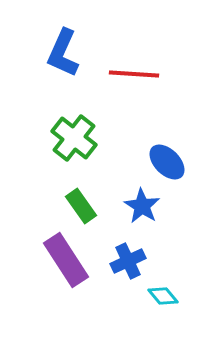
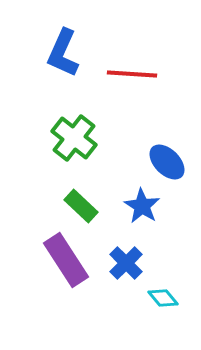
red line: moved 2 px left
green rectangle: rotated 12 degrees counterclockwise
blue cross: moved 2 px left, 2 px down; rotated 20 degrees counterclockwise
cyan diamond: moved 2 px down
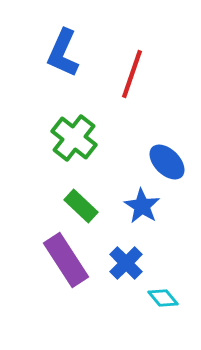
red line: rotated 75 degrees counterclockwise
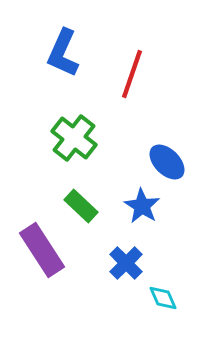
purple rectangle: moved 24 px left, 10 px up
cyan diamond: rotated 16 degrees clockwise
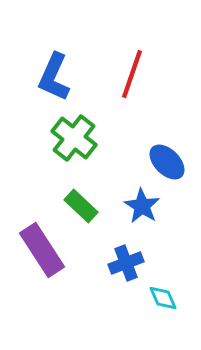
blue L-shape: moved 9 px left, 24 px down
blue cross: rotated 24 degrees clockwise
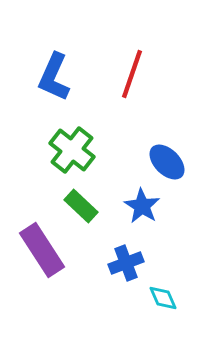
green cross: moved 2 px left, 12 px down
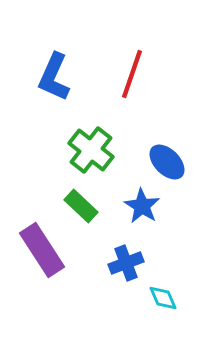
green cross: moved 19 px right
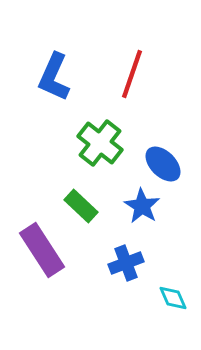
green cross: moved 9 px right, 7 px up
blue ellipse: moved 4 px left, 2 px down
cyan diamond: moved 10 px right
